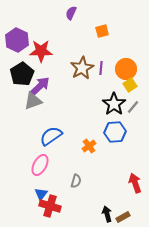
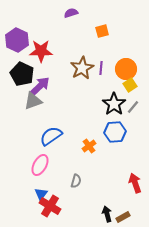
purple semicircle: rotated 48 degrees clockwise
black pentagon: rotated 15 degrees counterclockwise
red cross: rotated 15 degrees clockwise
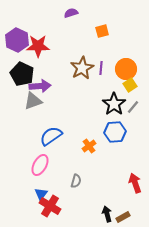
red star: moved 3 px left, 5 px up
purple arrow: rotated 40 degrees clockwise
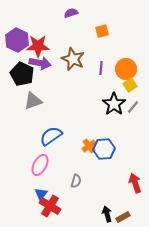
brown star: moved 9 px left, 9 px up; rotated 20 degrees counterclockwise
purple arrow: moved 23 px up; rotated 15 degrees clockwise
blue hexagon: moved 11 px left, 17 px down
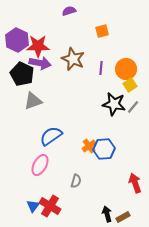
purple semicircle: moved 2 px left, 2 px up
black star: rotated 25 degrees counterclockwise
blue triangle: moved 8 px left, 12 px down
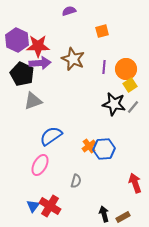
purple arrow: rotated 15 degrees counterclockwise
purple line: moved 3 px right, 1 px up
black arrow: moved 3 px left
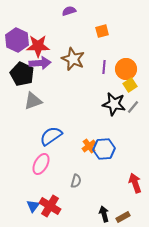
pink ellipse: moved 1 px right, 1 px up
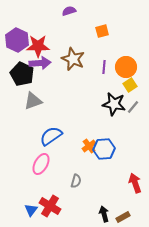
orange circle: moved 2 px up
blue triangle: moved 2 px left, 4 px down
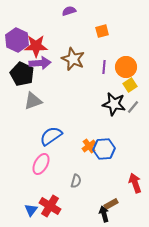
red star: moved 2 px left
brown rectangle: moved 12 px left, 13 px up
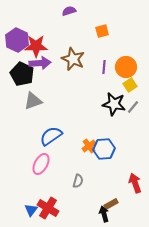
gray semicircle: moved 2 px right
red cross: moved 2 px left, 2 px down
